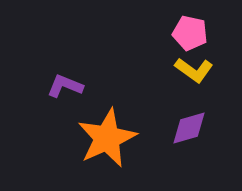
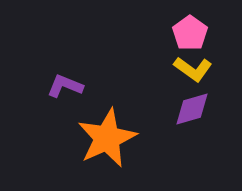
pink pentagon: rotated 24 degrees clockwise
yellow L-shape: moved 1 px left, 1 px up
purple diamond: moved 3 px right, 19 px up
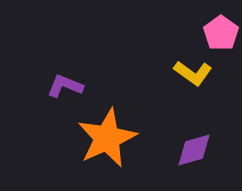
pink pentagon: moved 31 px right
yellow L-shape: moved 4 px down
purple diamond: moved 2 px right, 41 px down
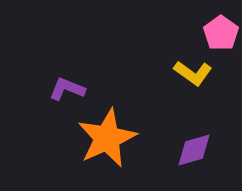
purple L-shape: moved 2 px right, 3 px down
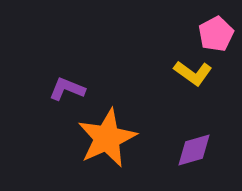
pink pentagon: moved 5 px left, 1 px down; rotated 8 degrees clockwise
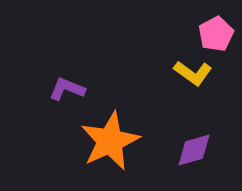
orange star: moved 3 px right, 3 px down
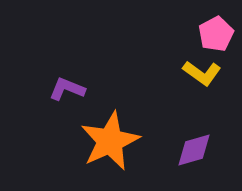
yellow L-shape: moved 9 px right
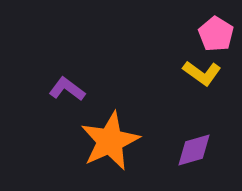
pink pentagon: rotated 12 degrees counterclockwise
purple L-shape: rotated 15 degrees clockwise
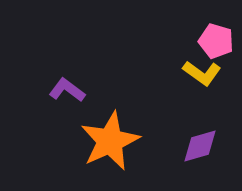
pink pentagon: moved 7 px down; rotated 16 degrees counterclockwise
purple L-shape: moved 1 px down
purple diamond: moved 6 px right, 4 px up
